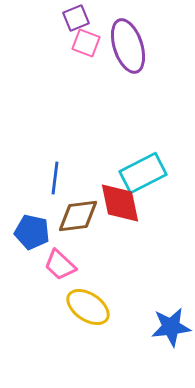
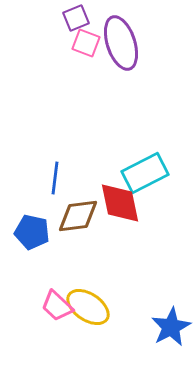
purple ellipse: moved 7 px left, 3 px up
cyan rectangle: moved 2 px right
pink trapezoid: moved 3 px left, 41 px down
blue star: rotated 21 degrees counterclockwise
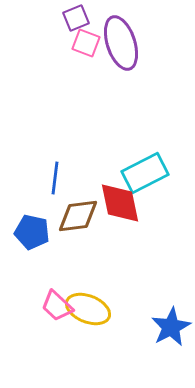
yellow ellipse: moved 2 px down; rotated 12 degrees counterclockwise
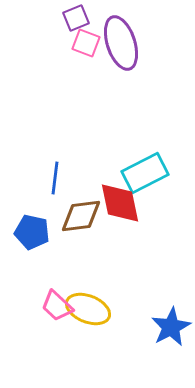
brown diamond: moved 3 px right
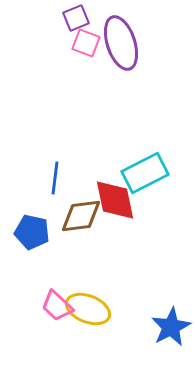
red diamond: moved 5 px left, 3 px up
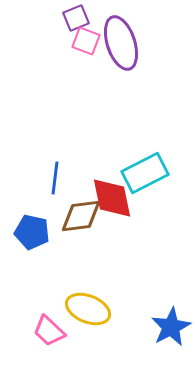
pink square: moved 2 px up
red diamond: moved 3 px left, 2 px up
pink trapezoid: moved 8 px left, 25 px down
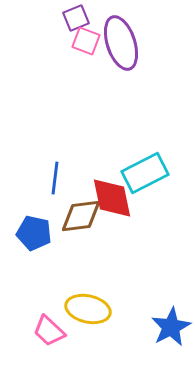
blue pentagon: moved 2 px right, 1 px down
yellow ellipse: rotated 9 degrees counterclockwise
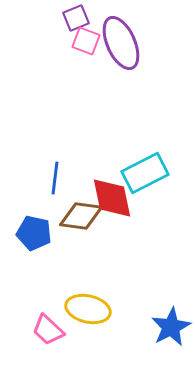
purple ellipse: rotated 6 degrees counterclockwise
brown diamond: rotated 15 degrees clockwise
pink trapezoid: moved 1 px left, 1 px up
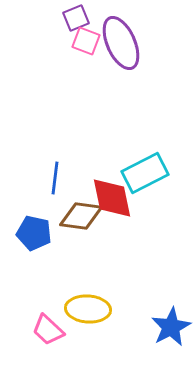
yellow ellipse: rotated 9 degrees counterclockwise
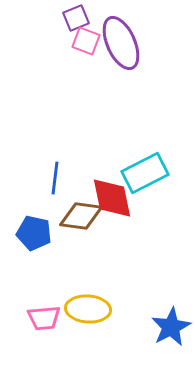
pink trapezoid: moved 4 px left, 12 px up; rotated 48 degrees counterclockwise
